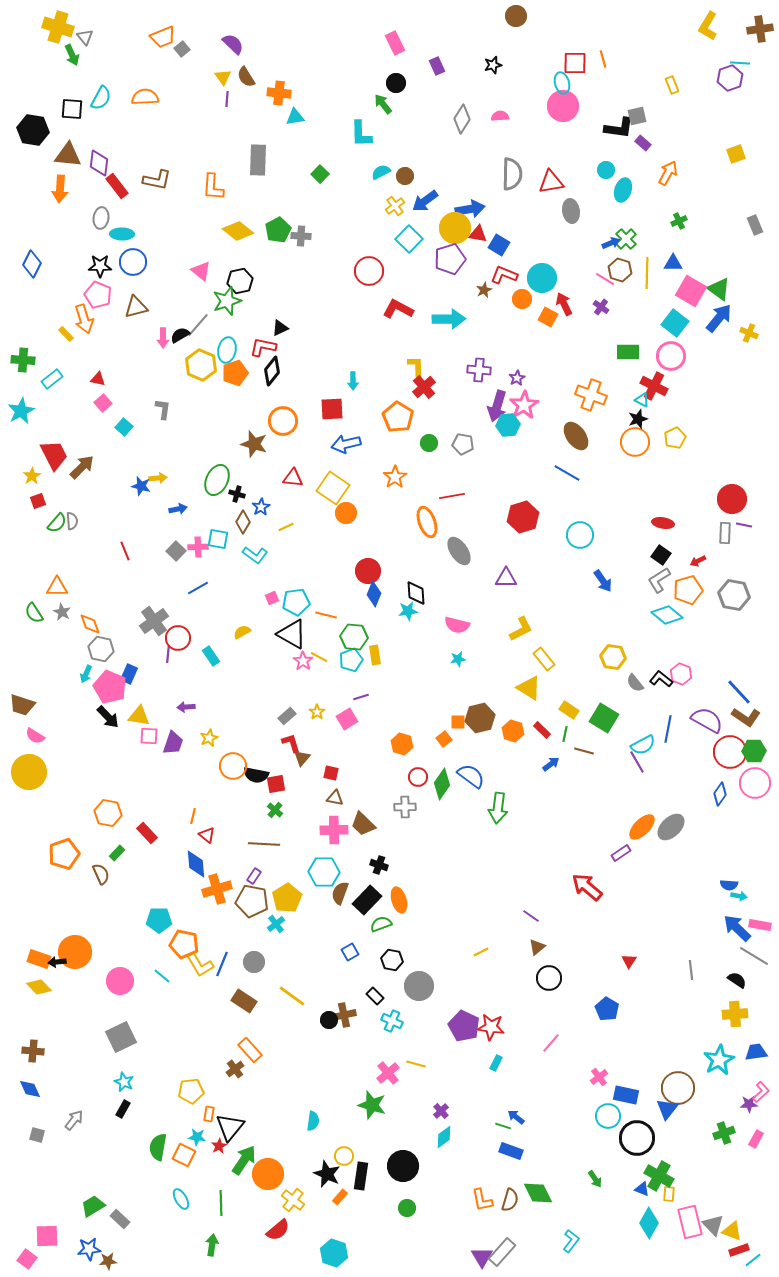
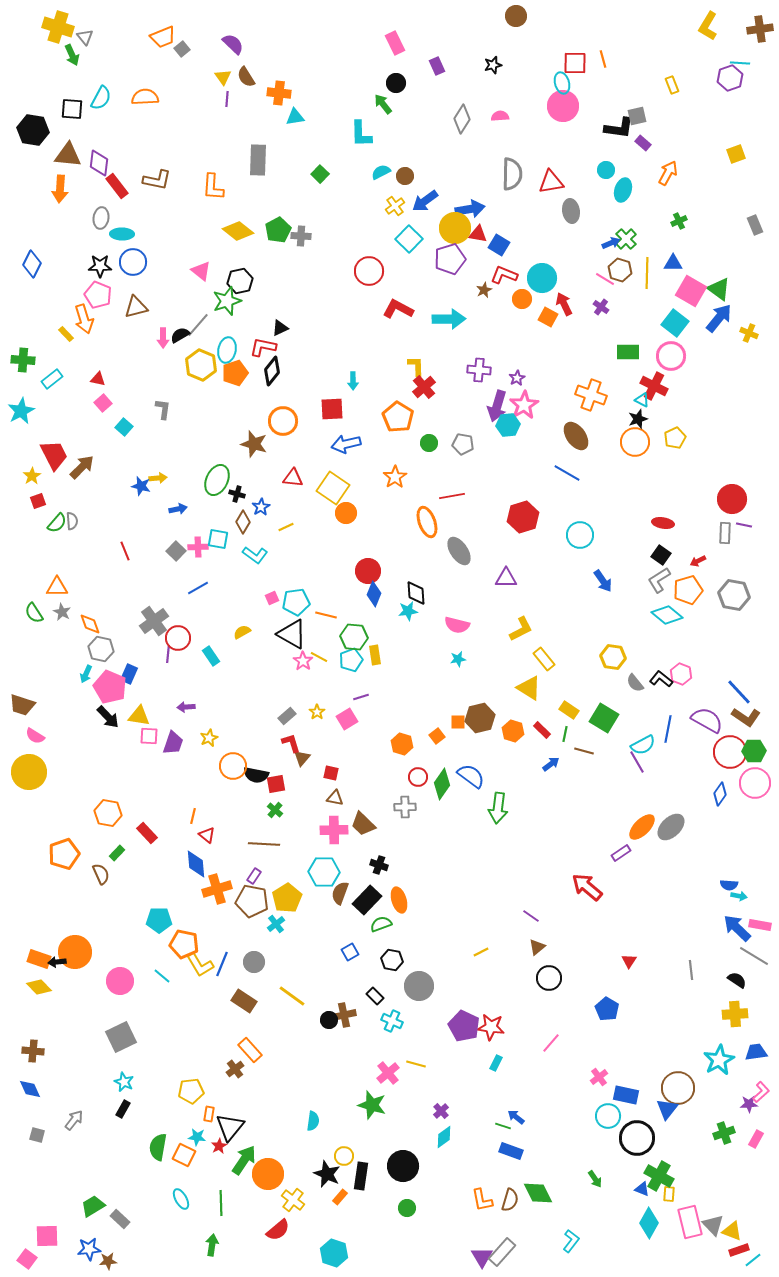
orange square at (444, 739): moved 7 px left, 3 px up
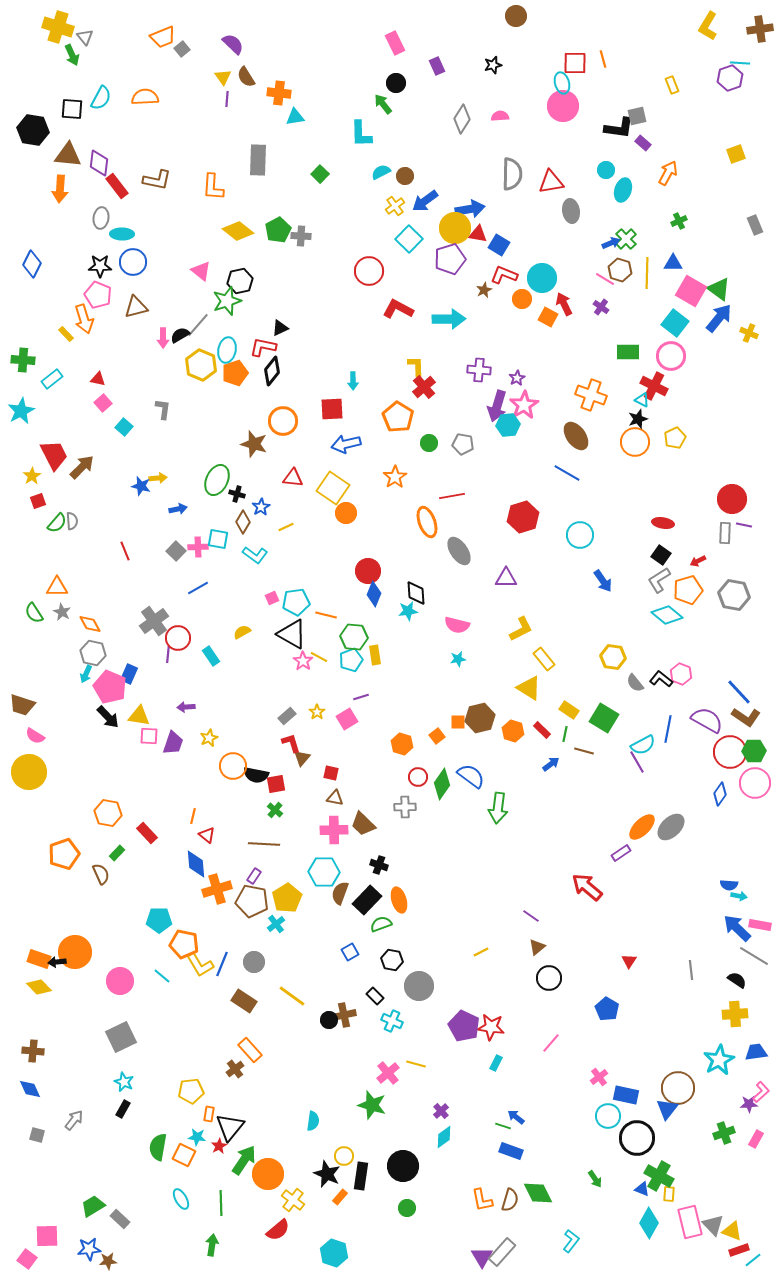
orange diamond at (90, 624): rotated 10 degrees counterclockwise
gray hexagon at (101, 649): moved 8 px left, 4 px down
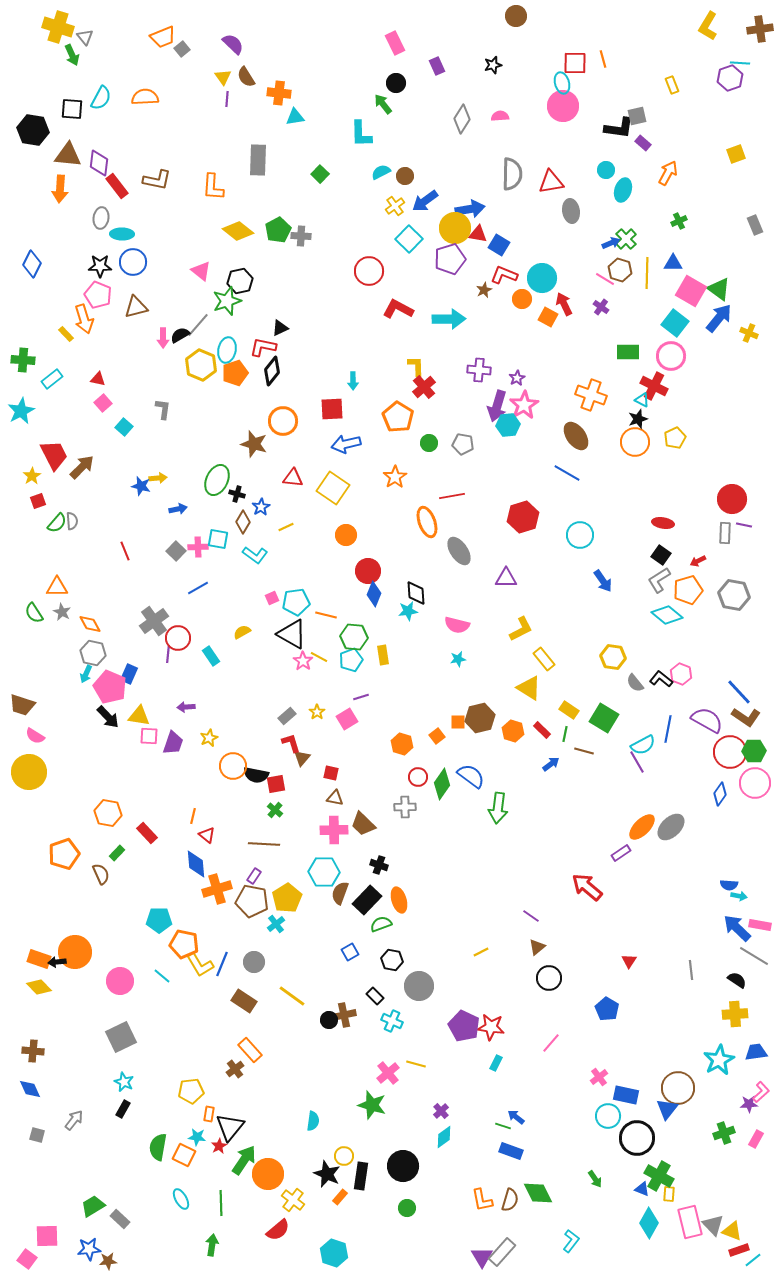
orange circle at (346, 513): moved 22 px down
yellow rectangle at (375, 655): moved 8 px right
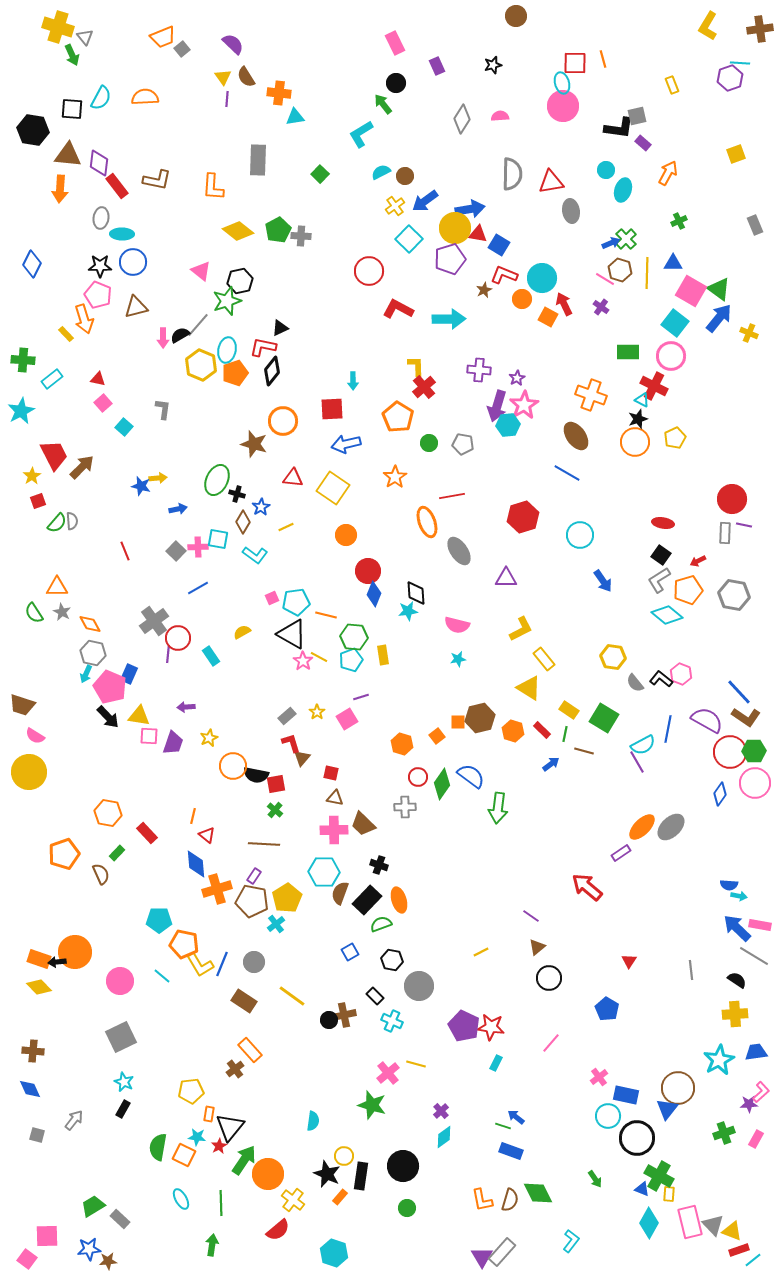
cyan L-shape at (361, 134): rotated 60 degrees clockwise
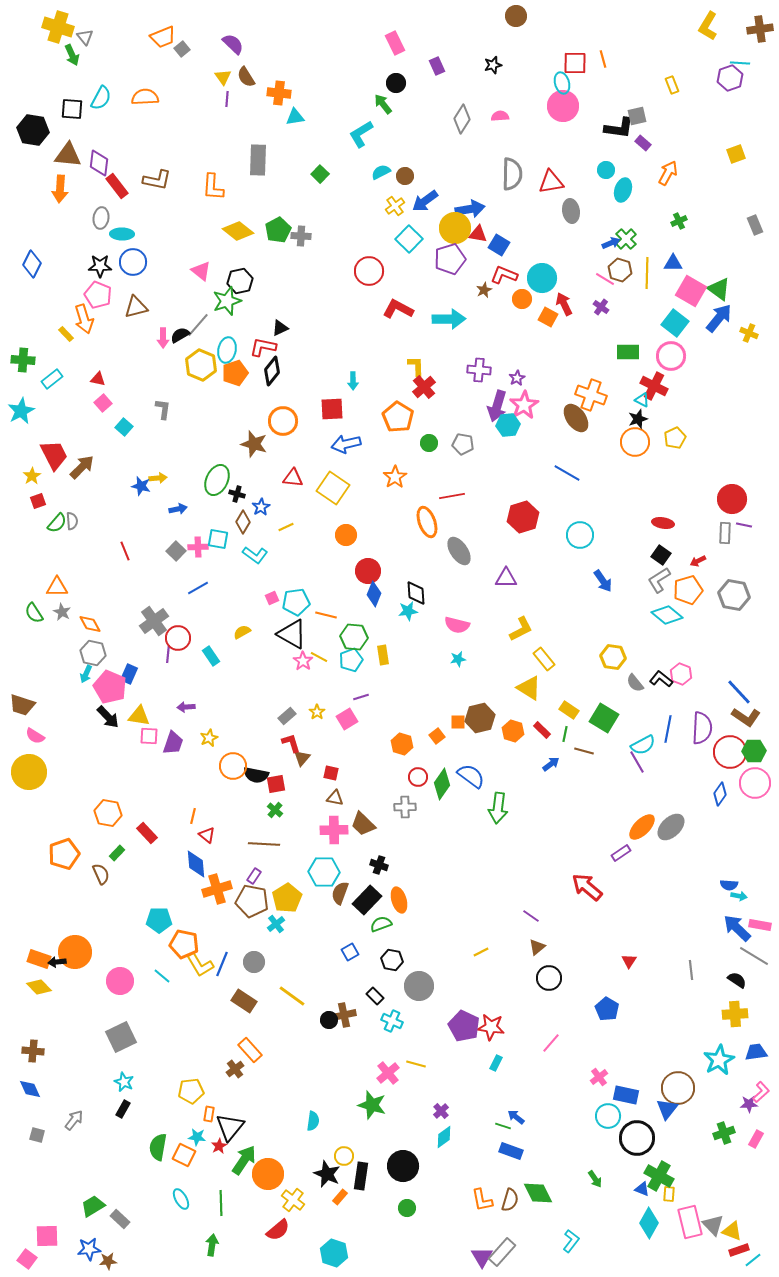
brown ellipse at (576, 436): moved 18 px up
purple semicircle at (707, 720): moved 5 px left, 8 px down; rotated 64 degrees clockwise
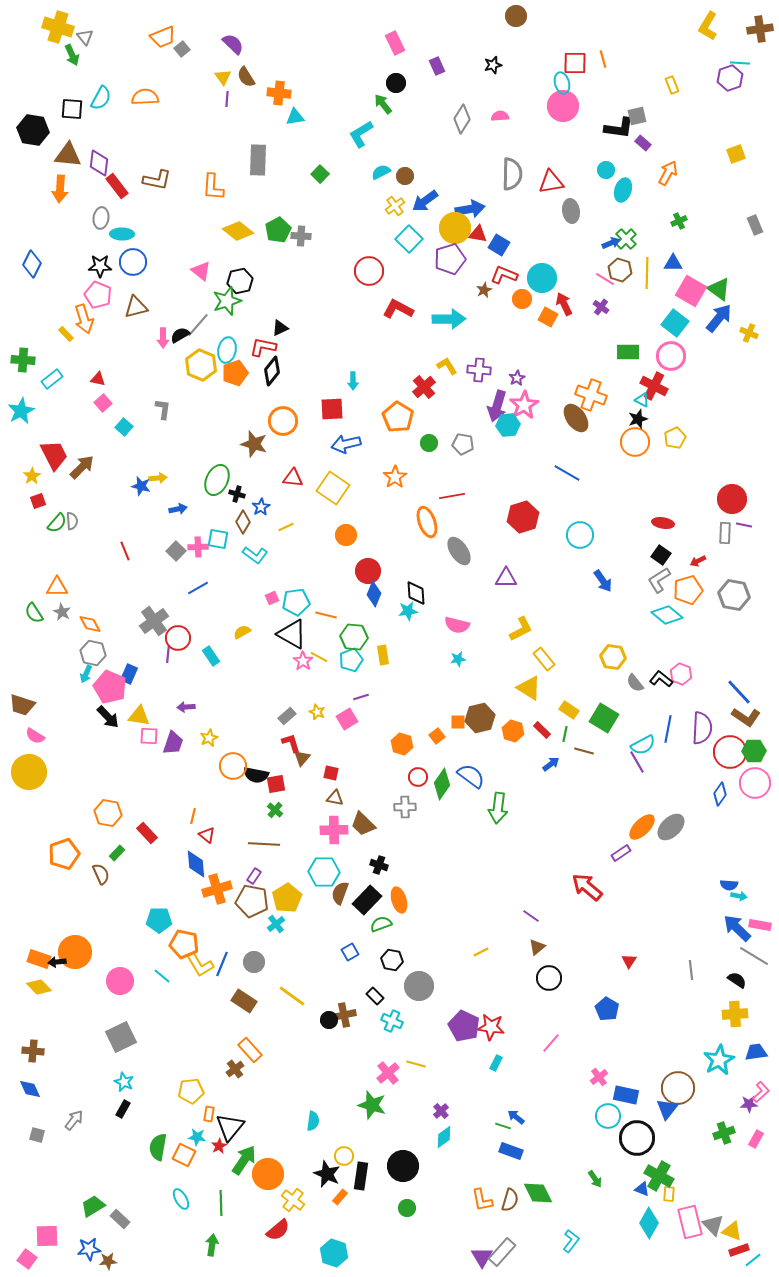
yellow L-shape at (416, 366): moved 31 px right; rotated 30 degrees counterclockwise
yellow star at (317, 712): rotated 14 degrees counterclockwise
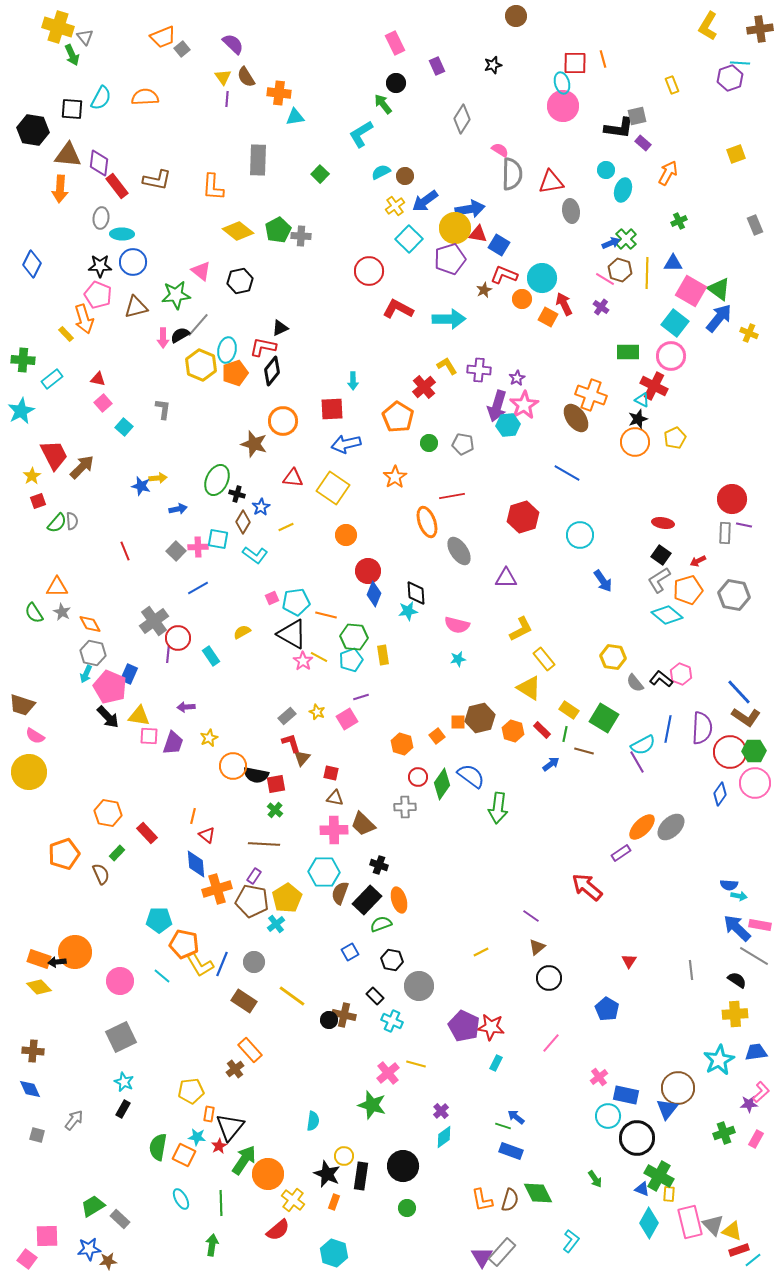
pink semicircle at (500, 116): moved 34 px down; rotated 36 degrees clockwise
green star at (227, 301): moved 51 px left, 6 px up; rotated 12 degrees clockwise
brown cross at (344, 1015): rotated 25 degrees clockwise
orange rectangle at (340, 1197): moved 6 px left, 5 px down; rotated 21 degrees counterclockwise
